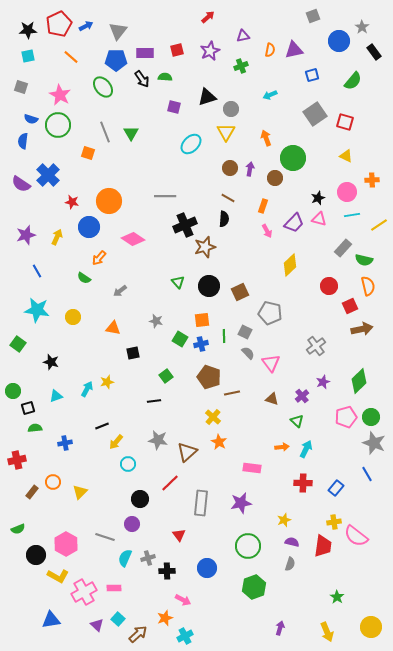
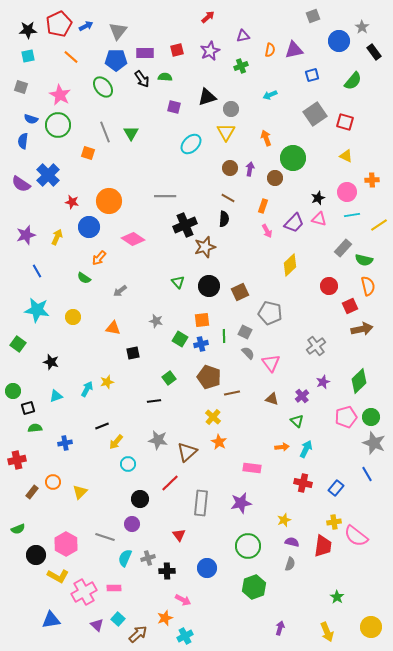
green square at (166, 376): moved 3 px right, 2 px down
red cross at (303, 483): rotated 12 degrees clockwise
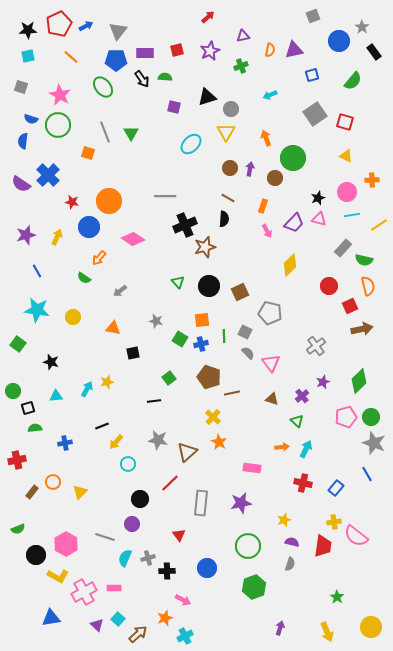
cyan triangle at (56, 396): rotated 16 degrees clockwise
blue triangle at (51, 620): moved 2 px up
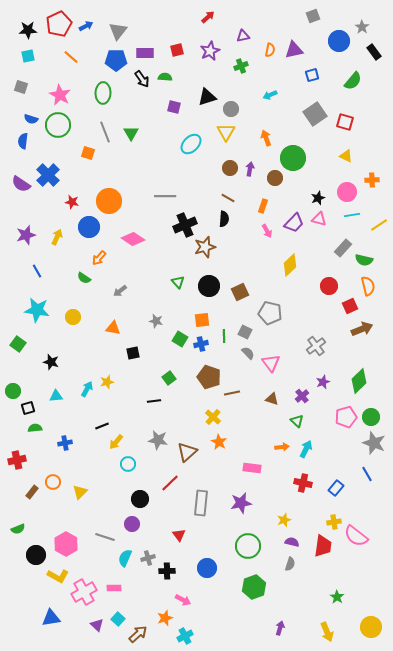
green ellipse at (103, 87): moved 6 px down; rotated 40 degrees clockwise
brown arrow at (362, 329): rotated 10 degrees counterclockwise
